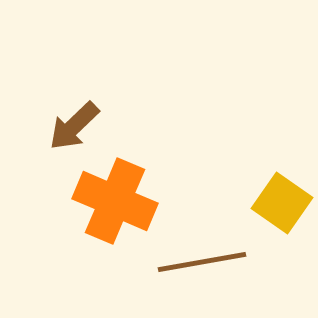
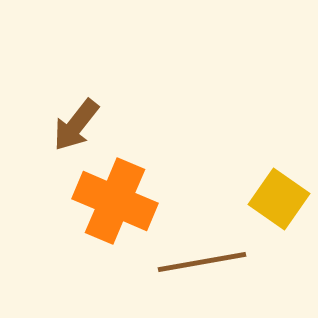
brown arrow: moved 2 px right, 1 px up; rotated 8 degrees counterclockwise
yellow square: moved 3 px left, 4 px up
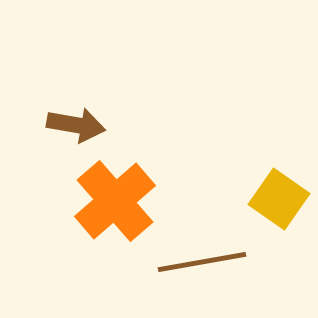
brown arrow: rotated 118 degrees counterclockwise
orange cross: rotated 26 degrees clockwise
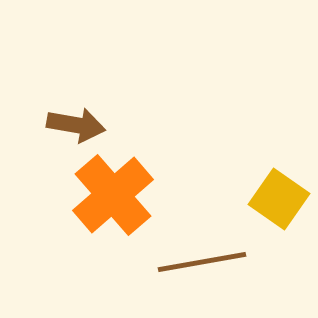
orange cross: moved 2 px left, 6 px up
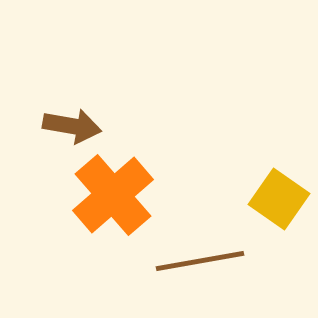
brown arrow: moved 4 px left, 1 px down
brown line: moved 2 px left, 1 px up
